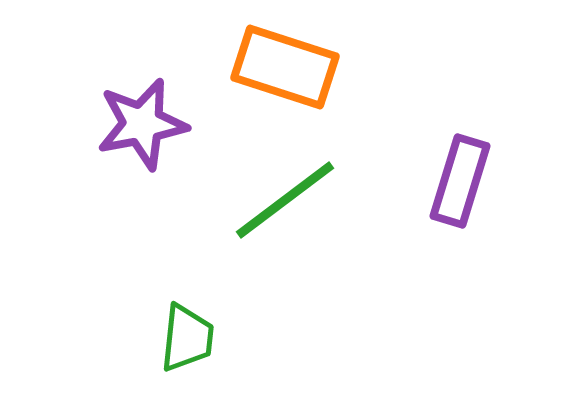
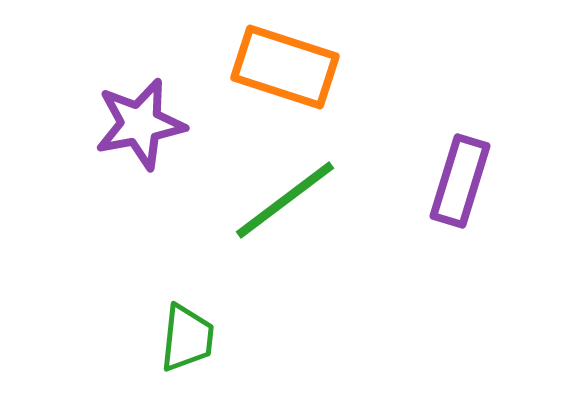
purple star: moved 2 px left
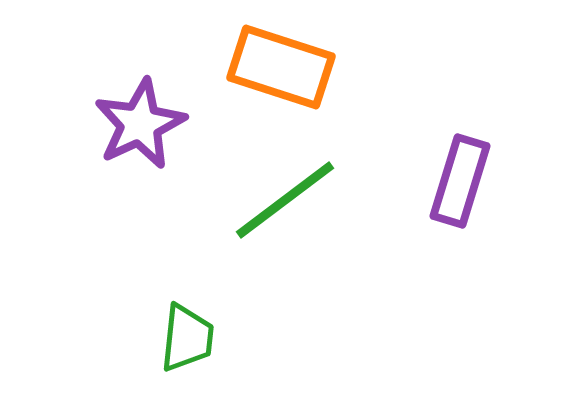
orange rectangle: moved 4 px left
purple star: rotated 14 degrees counterclockwise
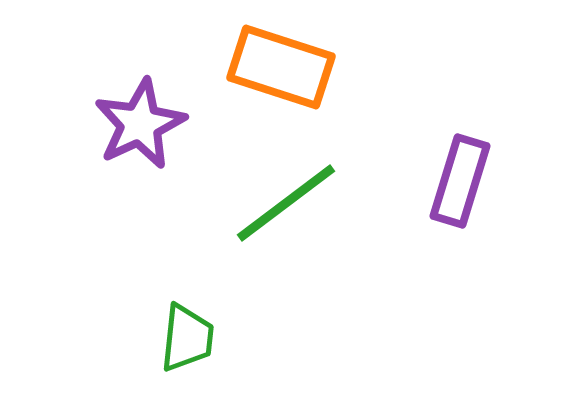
green line: moved 1 px right, 3 px down
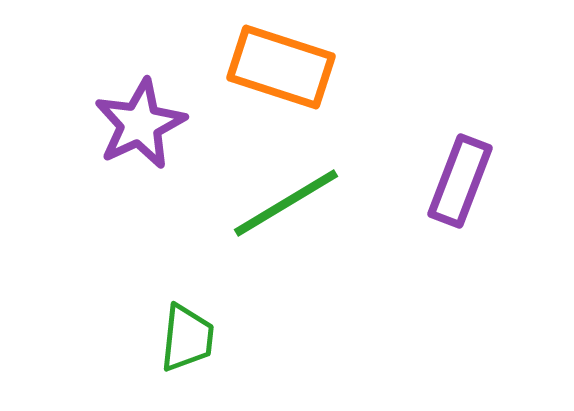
purple rectangle: rotated 4 degrees clockwise
green line: rotated 6 degrees clockwise
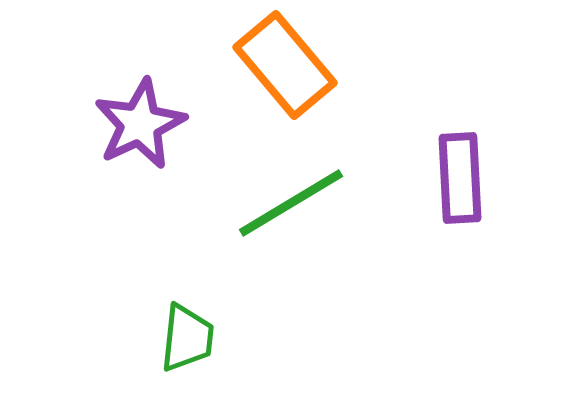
orange rectangle: moved 4 px right, 2 px up; rotated 32 degrees clockwise
purple rectangle: moved 3 px up; rotated 24 degrees counterclockwise
green line: moved 5 px right
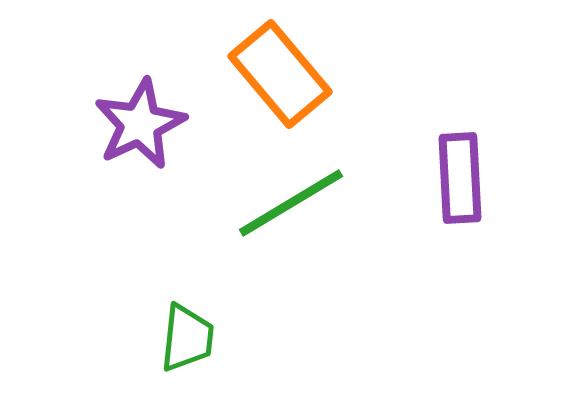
orange rectangle: moved 5 px left, 9 px down
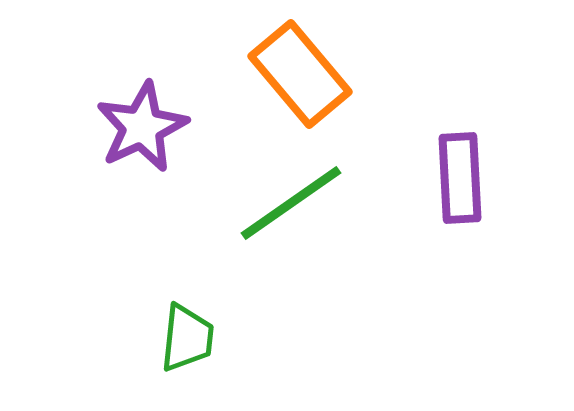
orange rectangle: moved 20 px right
purple star: moved 2 px right, 3 px down
green line: rotated 4 degrees counterclockwise
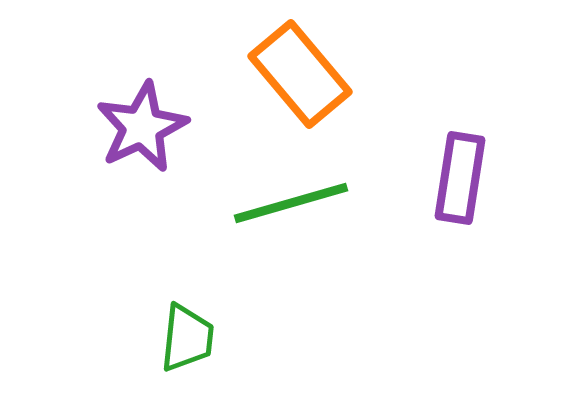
purple rectangle: rotated 12 degrees clockwise
green line: rotated 19 degrees clockwise
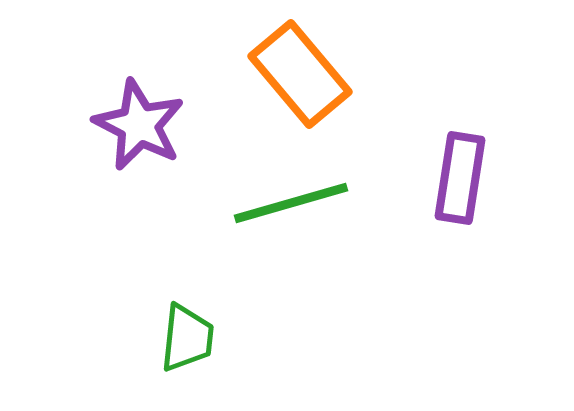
purple star: moved 3 px left, 2 px up; rotated 20 degrees counterclockwise
